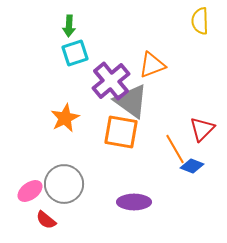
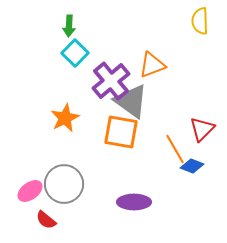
cyan square: rotated 28 degrees counterclockwise
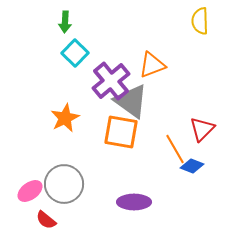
green arrow: moved 4 px left, 4 px up
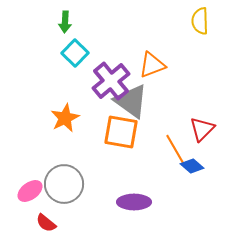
blue diamond: rotated 20 degrees clockwise
red semicircle: moved 3 px down
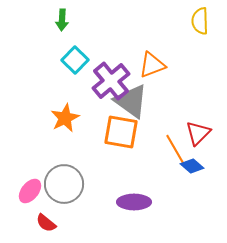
green arrow: moved 3 px left, 2 px up
cyan square: moved 7 px down
red triangle: moved 4 px left, 4 px down
pink ellipse: rotated 15 degrees counterclockwise
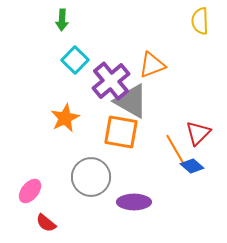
gray triangle: rotated 6 degrees counterclockwise
gray circle: moved 27 px right, 7 px up
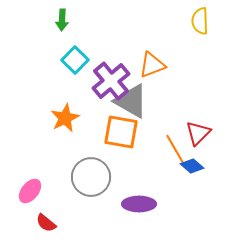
purple ellipse: moved 5 px right, 2 px down
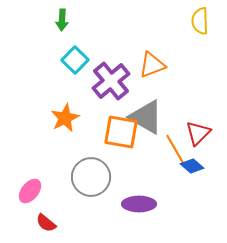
gray triangle: moved 15 px right, 16 px down
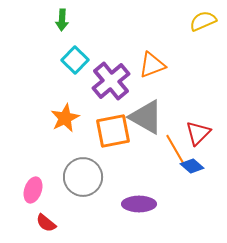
yellow semicircle: moved 3 px right; rotated 68 degrees clockwise
orange square: moved 8 px left, 1 px up; rotated 21 degrees counterclockwise
gray circle: moved 8 px left
pink ellipse: moved 3 px right, 1 px up; rotated 20 degrees counterclockwise
